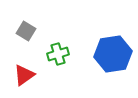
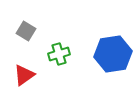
green cross: moved 1 px right
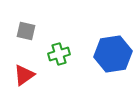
gray square: rotated 18 degrees counterclockwise
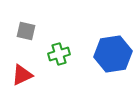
red triangle: moved 2 px left; rotated 10 degrees clockwise
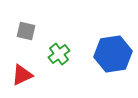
green cross: rotated 20 degrees counterclockwise
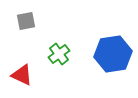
gray square: moved 10 px up; rotated 24 degrees counterclockwise
red triangle: rotated 50 degrees clockwise
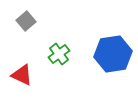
gray square: rotated 30 degrees counterclockwise
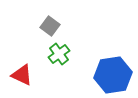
gray square: moved 24 px right, 5 px down; rotated 12 degrees counterclockwise
blue hexagon: moved 21 px down
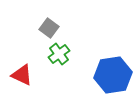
gray square: moved 1 px left, 2 px down
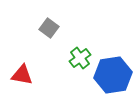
green cross: moved 21 px right, 4 px down
red triangle: rotated 15 degrees counterclockwise
